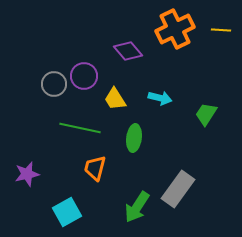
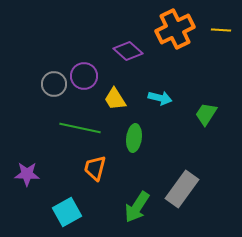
purple diamond: rotated 8 degrees counterclockwise
purple star: rotated 15 degrees clockwise
gray rectangle: moved 4 px right
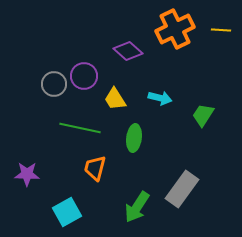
green trapezoid: moved 3 px left, 1 px down
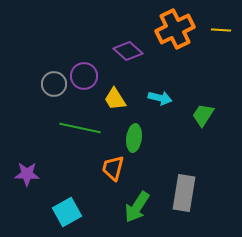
orange trapezoid: moved 18 px right
gray rectangle: moved 2 px right, 4 px down; rotated 27 degrees counterclockwise
